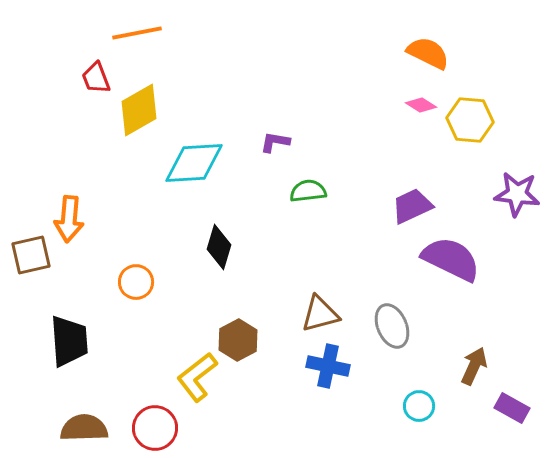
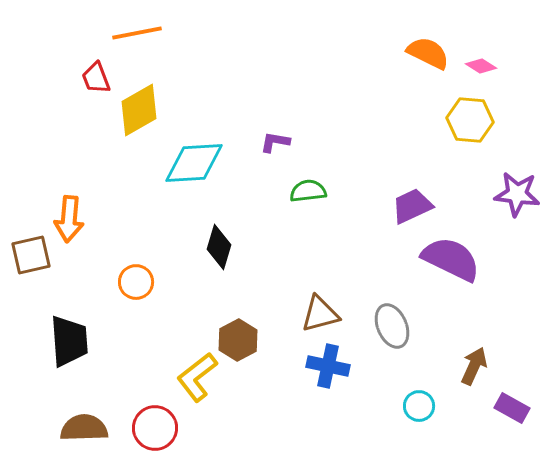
pink diamond: moved 60 px right, 39 px up
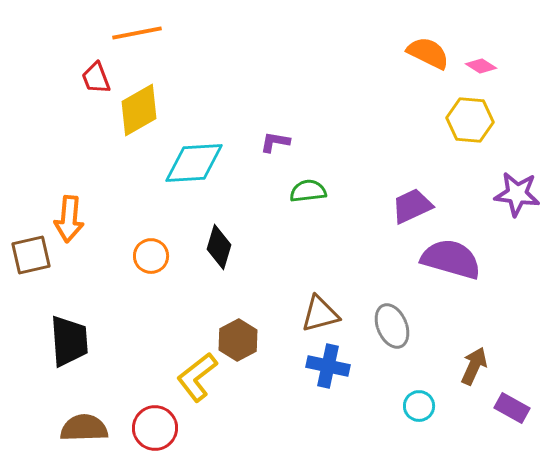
purple semicircle: rotated 10 degrees counterclockwise
orange circle: moved 15 px right, 26 px up
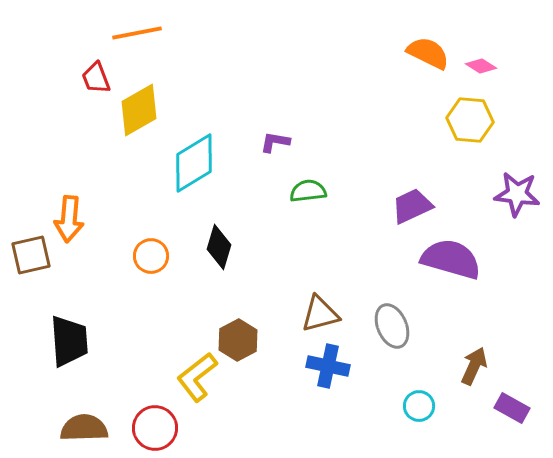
cyan diamond: rotated 28 degrees counterclockwise
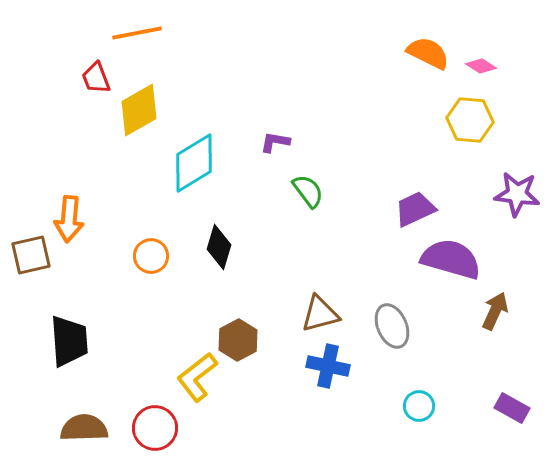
green semicircle: rotated 60 degrees clockwise
purple trapezoid: moved 3 px right, 3 px down
brown arrow: moved 21 px right, 55 px up
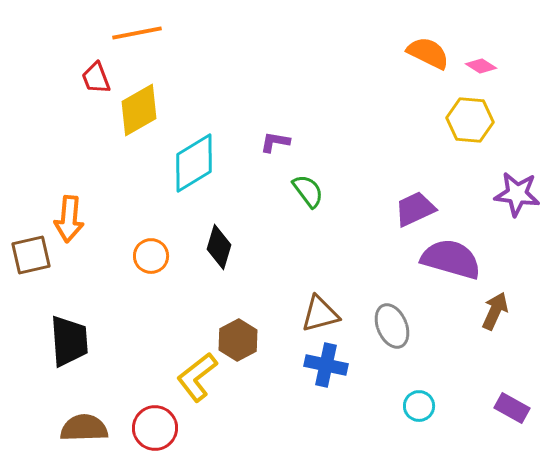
blue cross: moved 2 px left, 1 px up
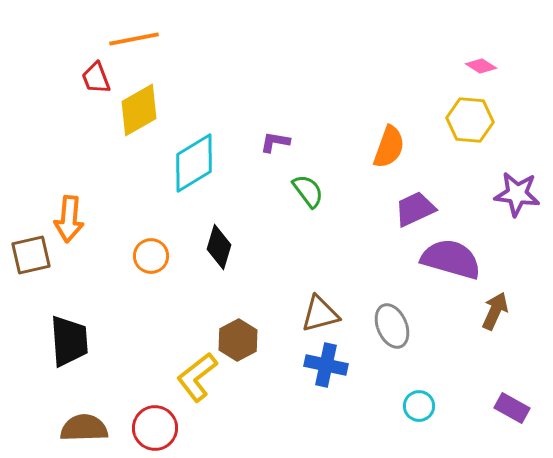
orange line: moved 3 px left, 6 px down
orange semicircle: moved 39 px left, 94 px down; rotated 84 degrees clockwise
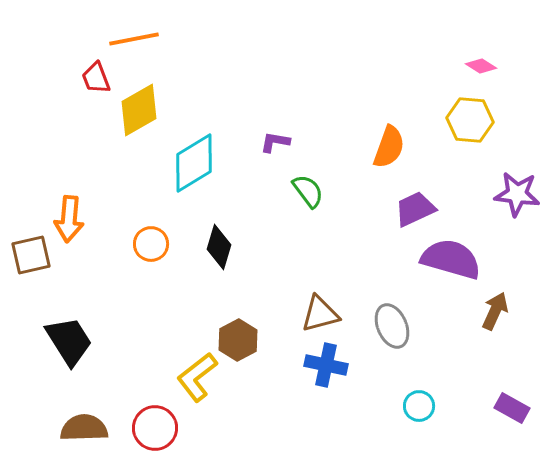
orange circle: moved 12 px up
black trapezoid: rotated 28 degrees counterclockwise
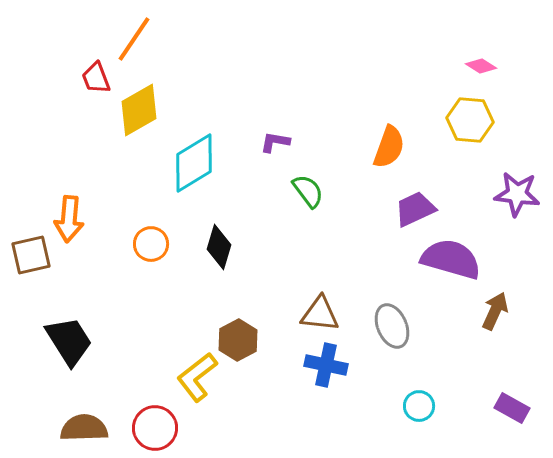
orange line: rotated 45 degrees counterclockwise
brown triangle: rotated 21 degrees clockwise
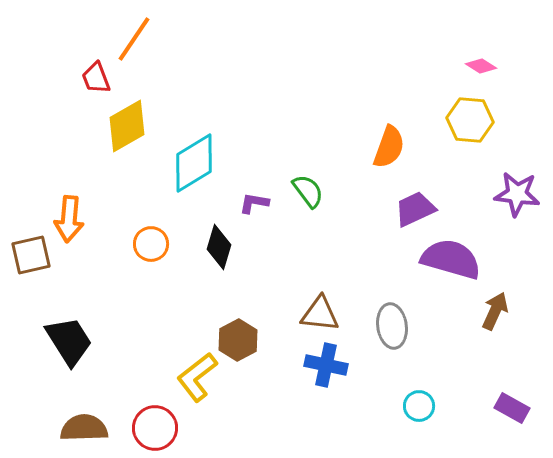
yellow diamond: moved 12 px left, 16 px down
purple L-shape: moved 21 px left, 61 px down
gray ellipse: rotated 15 degrees clockwise
